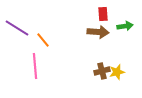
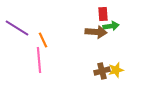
green arrow: moved 14 px left
brown arrow: moved 2 px left
orange line: rotated 14 degrees clockwise
pink line: moved 4 px right, 6 px up
yellow star: moved 1 px left, 2 px up
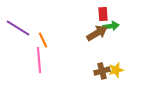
purple line: moved 1 px right
brown arrow: moved 1 px right, 1 px down; rotated 35 degrees counterclockwise
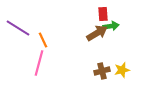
pink line: moved 3 px down; rotated 20 degrees clockwise
yellow star: moved 6 px right
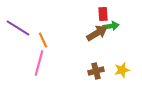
brown cross: moved 6 px left
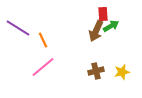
green arrow: rotated 21 degrees counterclockwise
brown arrow: moved 1 px left, 2 px up; rotated 145 degrees clockwise
pink line: moved 4 px right, 4 px down; rotated 35 degrees clockwise
yellow star: moved 2 px down
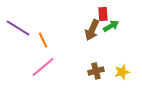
brown arrow: moved 4 px left, 1 px up
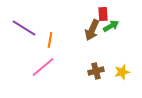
purple line: moved 6 px right
orange line: moved 7 px right; rotated 35 degrees clockwise
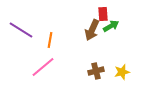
purple line: moved 3 px left, 2 px down
